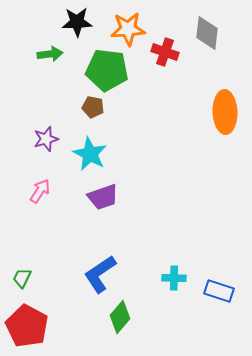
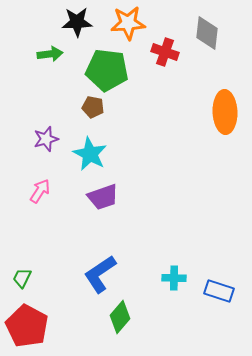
orange star: moved 6 px up
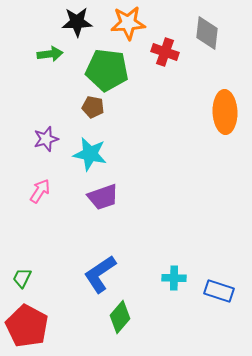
cyan star: rotated 16 degrees counterclockwise
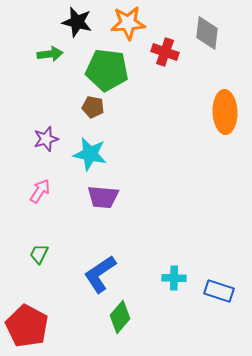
black star: rotated 16 degrees clockwise
purple trapezoid: rotated 24 degrees clockwise
green trapezoid: moved 17 px right, 24 px up
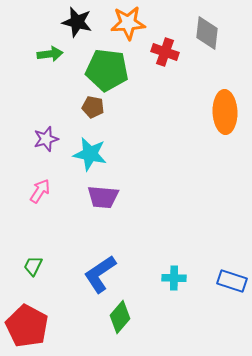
green trapezoid: moved 6 px left, 12 px down
blue rectangle: moved 13 px right, 10 px up
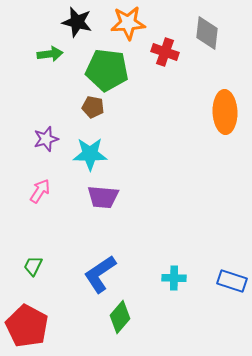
cyan star: rotated 12 degrees counterclockwise
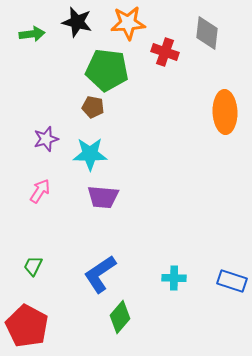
green arrow: moved 18 px left, 20 px up
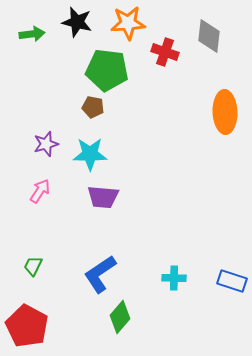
gray diamond: moved 2 px right, 3 px down
purple star: moved 5 px down
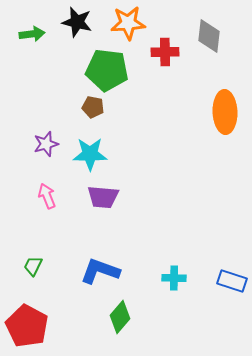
red cross: rotated 20 degrees counterclockwise
pink arrow: moved 7 px right, 5 px down; rotated 55 degrees counterclockwise
blue L-shape: moved 3 px up; rotated 54 degrees clockwise
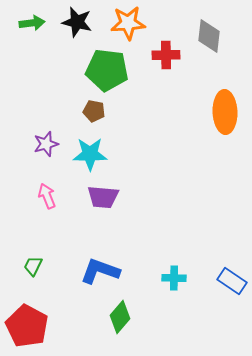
green arrow: moved 11 px up
red cross: moved 1 px right, 3 px down
brown pentagon: moved 1 px right, 4 px down
blue rectangle: rotated 16 degrees clockwise
